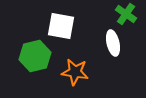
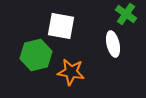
white ellipse: moved 1 px down
green hexagon: moved 1 px right, 1 px up
orange star: moved 4 px left
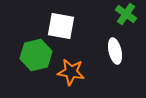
white ellipse: moved 2 px right, 7 px down
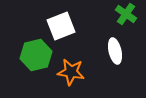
white square: rotated 32 degrees counterclockwise
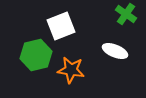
white ellipse: rotated 55 degrees counterclockwise
orange star: moved 2 px up
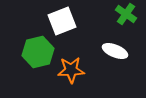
white square: moved 1 px right, 5 px up
green hexagon: moved 2 px right, 3 px up
orange star: rotated 12 degrees counterclockwise
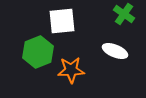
green cross: moved 2 px left
white square: rotated 16 degrees clockwise
green hexagon: rotated 8 degrees counterclockwise
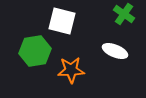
white square: rotated 20 degrees clockwise
green hexagon: moved 3 px left, 1 px up; rotated 12 degrees clockwise
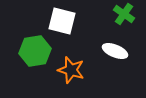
orange star: rotated 20 degrees clockwise
